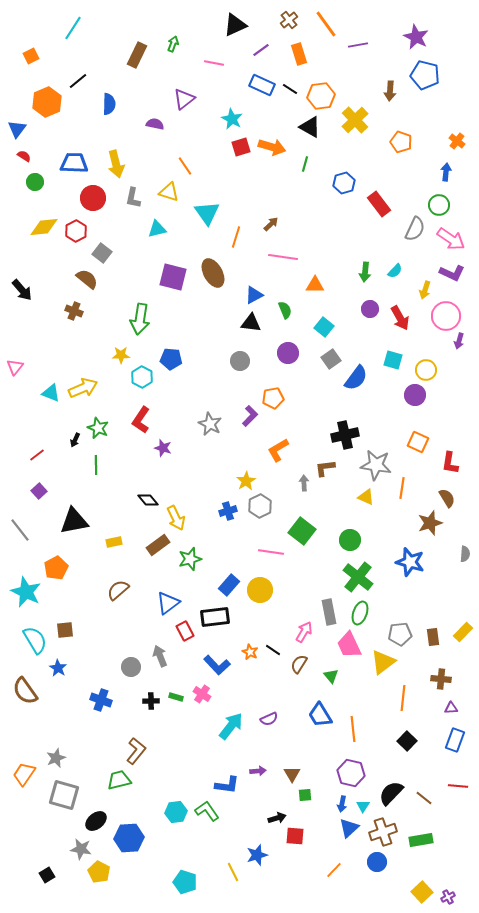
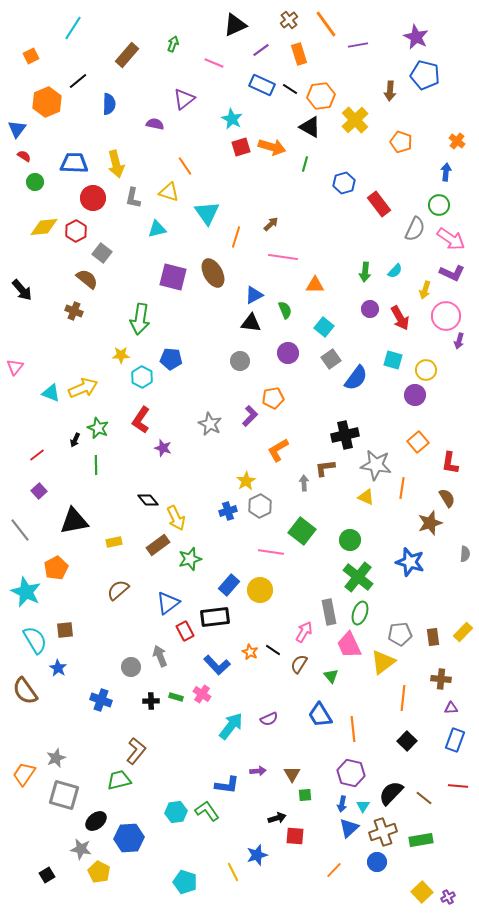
brown rectangle at (137, 55): moved 10 px left; rotated 15 degrees clockwise
pink line at (214, 63): rotated 12 degrees clockwise
orange square at (418, 442): rotated 25 degrees clockwise
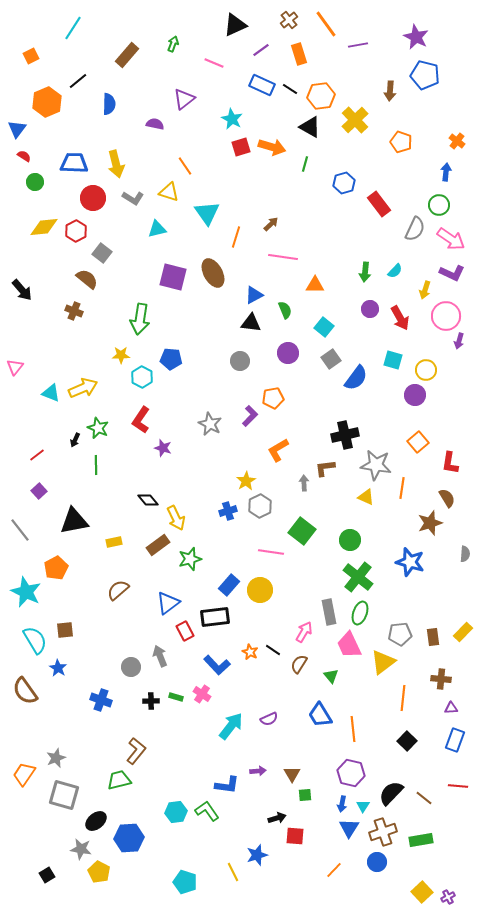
gray L-shape at (133, 198): rotated 70 degrees counterclockwise
blue triangle at (349, 828): rotated 15 degrees counterclockwise
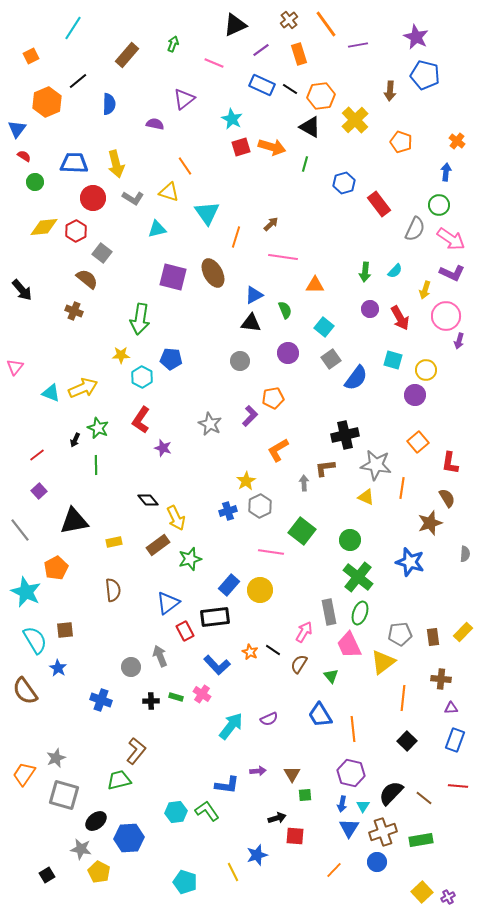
brown semicircle at (118, 590): moved 5 px left; rotated 125 degrees clockwise
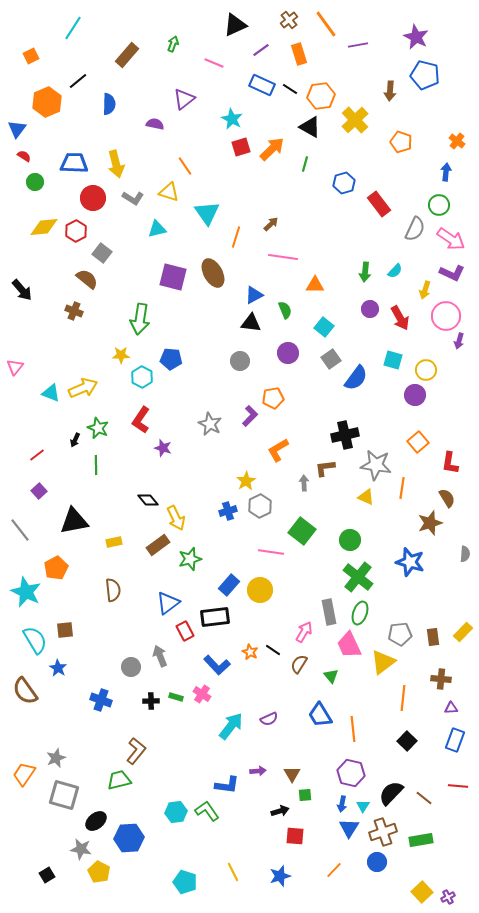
orange arrow at (272, 147): moved 2 px down; rotated 60 degrees counterclockwise
black arrow at (277, 818): moved 3 px right, 7 px up
blue star at (257, 855): moved 23 px right, 21 px down
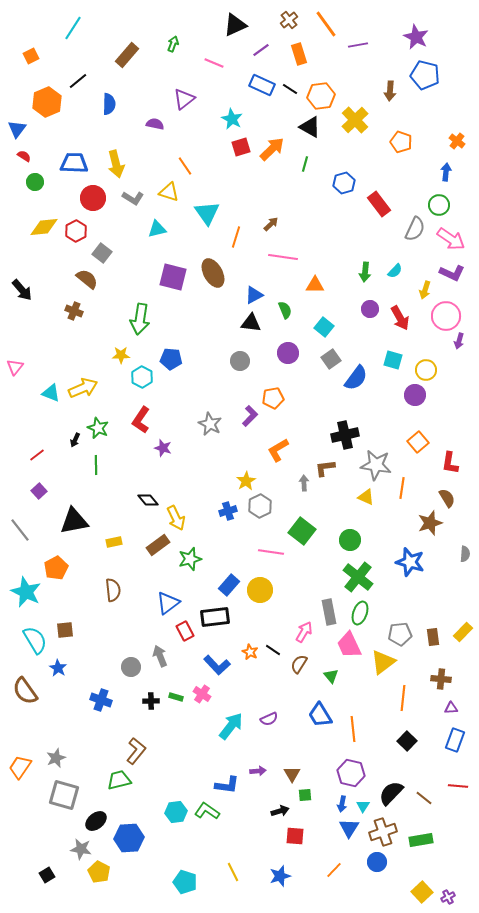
orange trapezoid at (24, 774): moved 4 px left, 7 px up
green L-shape at (207, 811): rotated 20 degrees counterclockwise
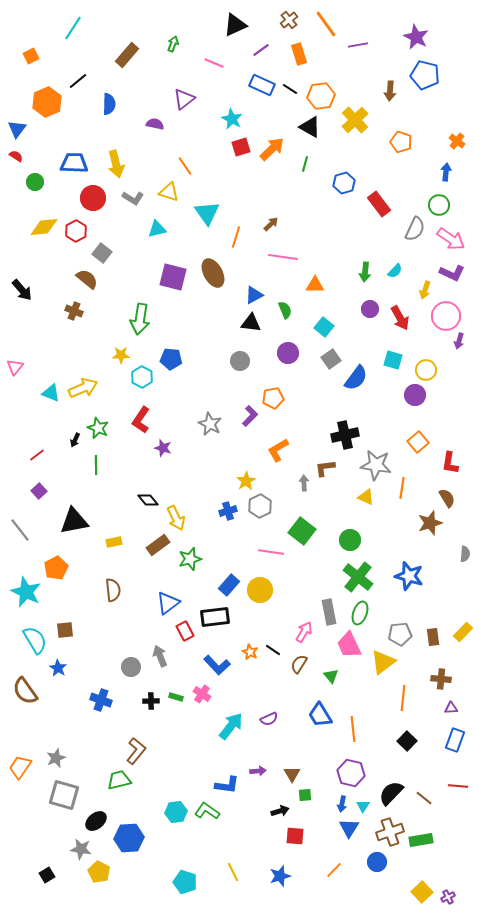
red semicircle at (24, 156): moved 8 px left
blue star at (410, 562): moved 1 px left, 14 px down
brown cross at (383, 832): moved 7 px right
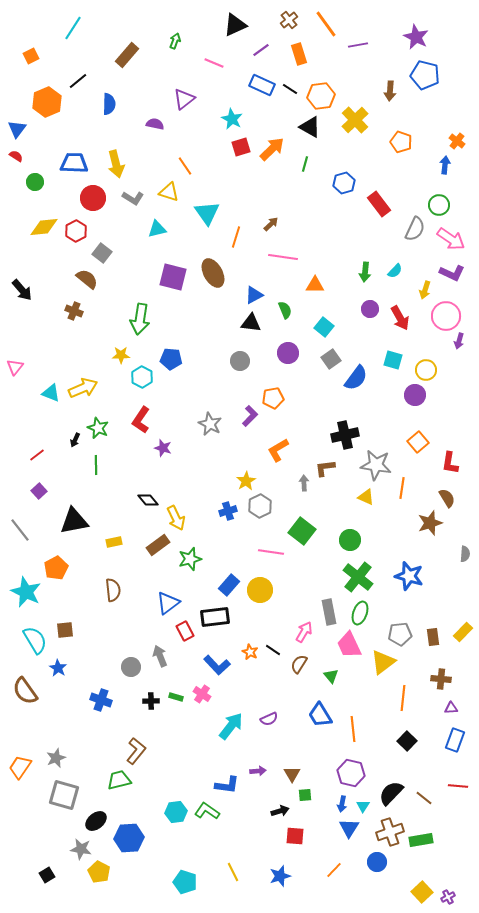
green arrow at (173, 44): moved 2 px right, 3 px up
blue arrow at (446, 172): moved 1 px left, 7 px up
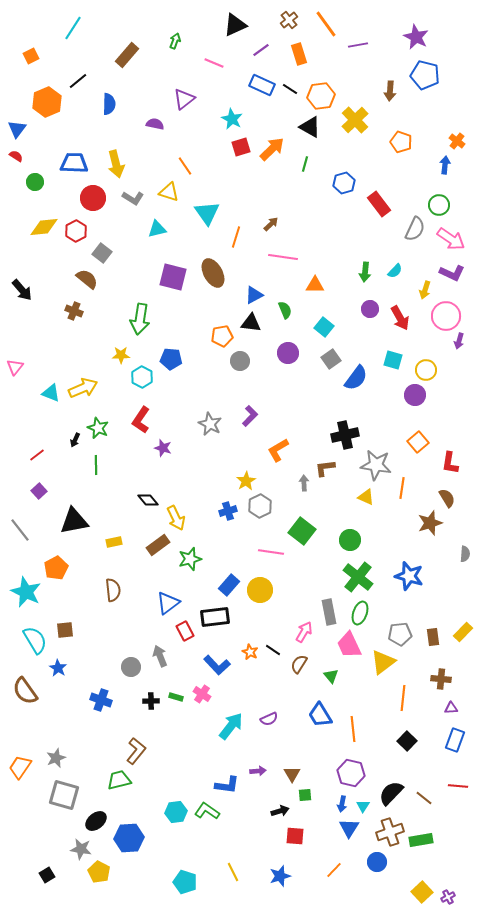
orange pentagon at (273, 398): moved 51 px left, 62 px up
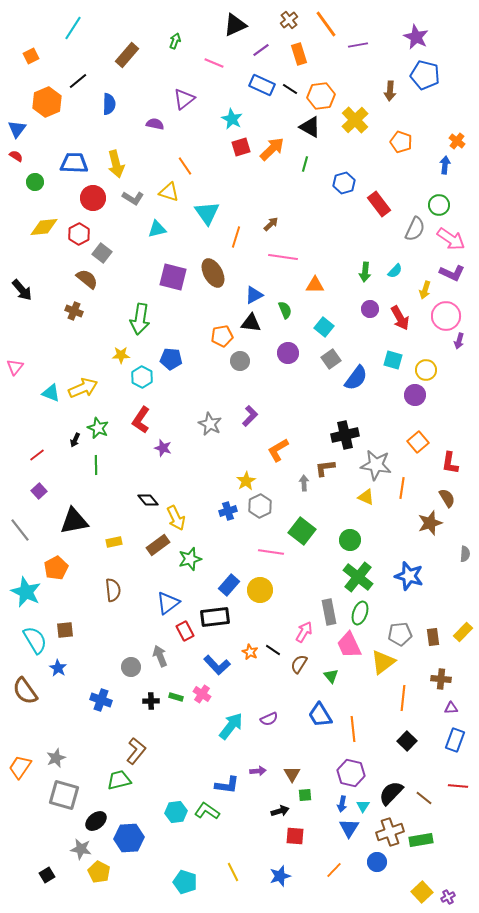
red hexagon at (76, 231): moved 3 px right, 3 px down
